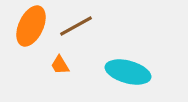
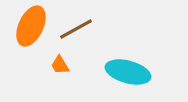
brown line: moved 3 px down
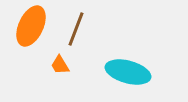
brown line: rotated 40 degrees counterclockwise
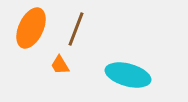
orange ellipse: moved 2 px down
cyan ellipse: moved 3 px down
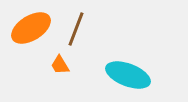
orange ellipse: rotated 33 degrees clockwise
cyan ellipse: rotated 6 degrees clockwise
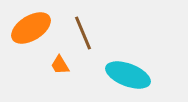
brown line: moved 7 px right, 4 px down; rotated 44 degrees counterclockwise
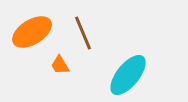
orange ellipse: moved 1 px right, 4 px down
cyan ellipse: rotated 72 degrees counterclockwise
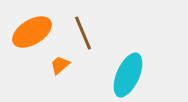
orange trapezoid: rotated 80 degrees clockwise
cyan ellipse: rotated 15 degrees counterclockwise
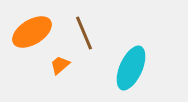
brown line: moved 1 px right
cyan ellipse: moved 3 px right, 7 px up
